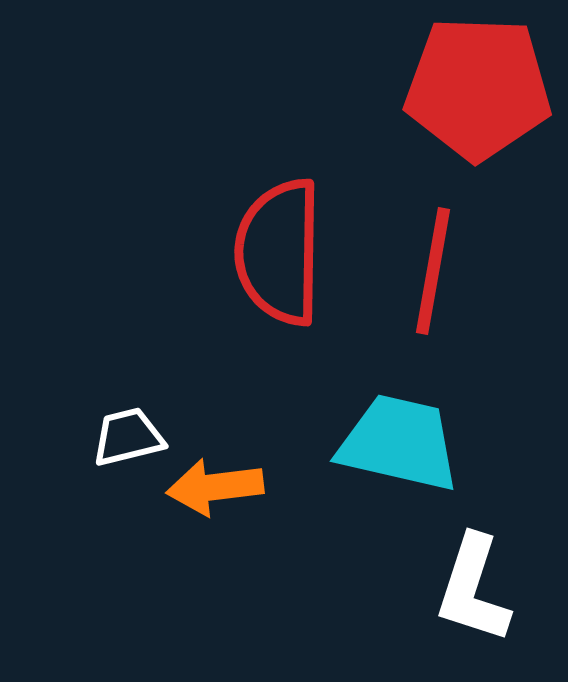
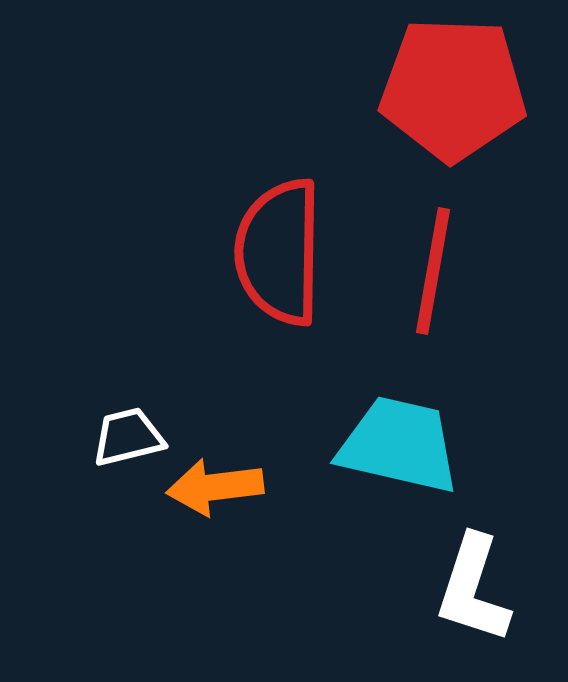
red pentagon: moved 25 px left, 1 px down
cyan trapezoid: moved 2 px down
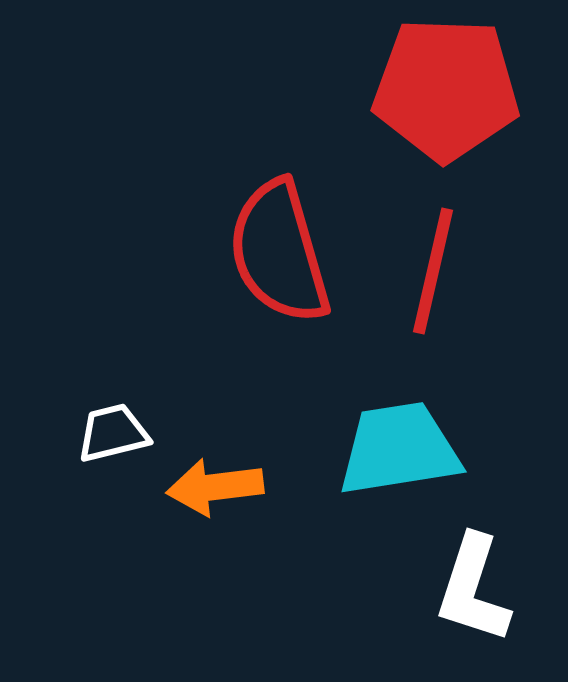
red pentagon: moved 7 px left
red semicircle: rotated 17 degrees counterclockwise
red line: rotated 3 degrees clockwise
white trapezoid: moved 15 px left, 4 px up
cyan trapezoid: moved 4 px down; rotated 22 degrees counterclockwise
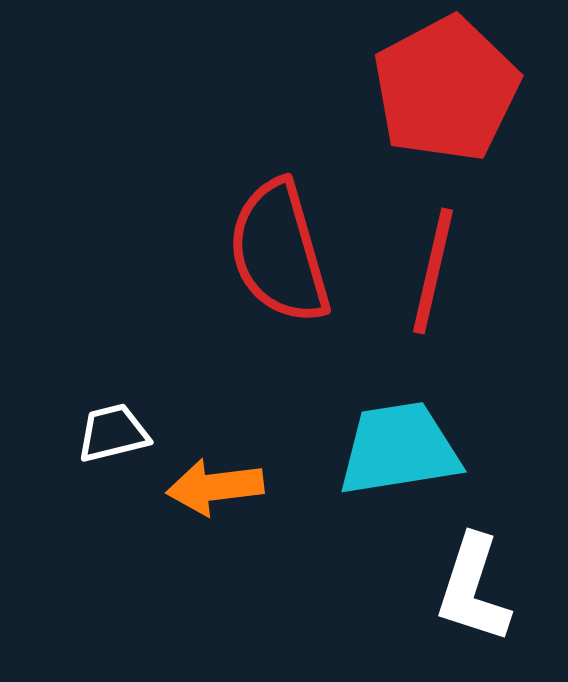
red pentagon: rotated 30 degrees counterclockwise
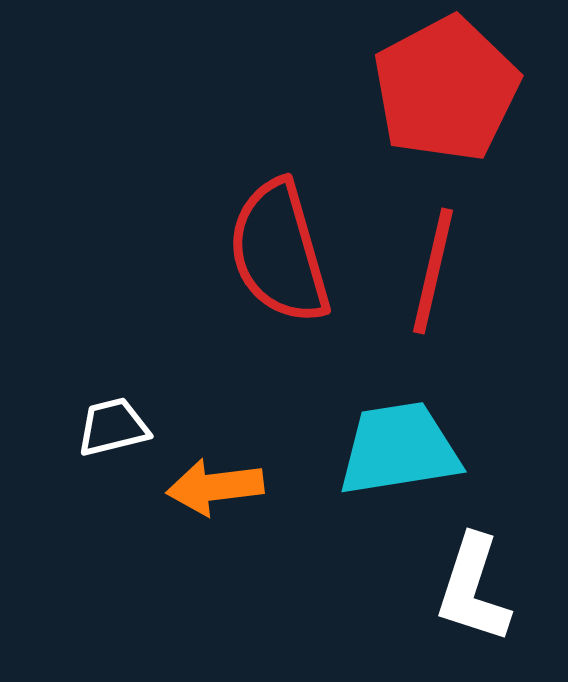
white trapezoid: moved 6 px up
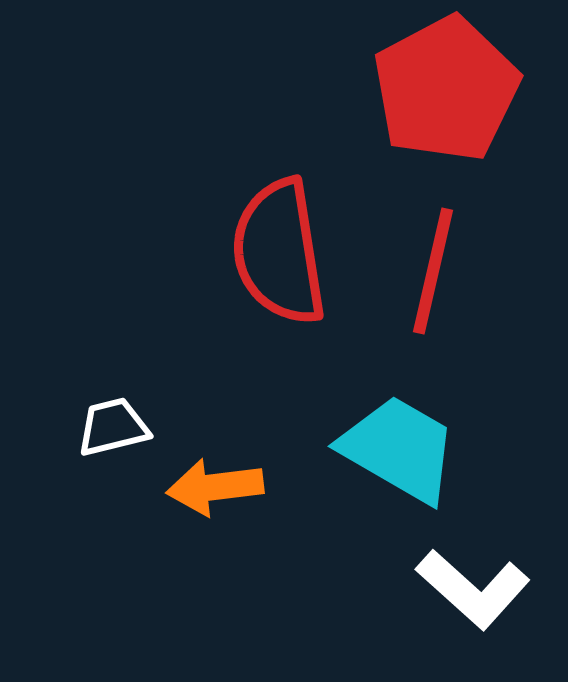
red semicircle: rotated 7 degrees clockwise
cyan trapezoid: rotated 39 degrees clockwise
white L-shape: rotated 66 degrees counterclockwise
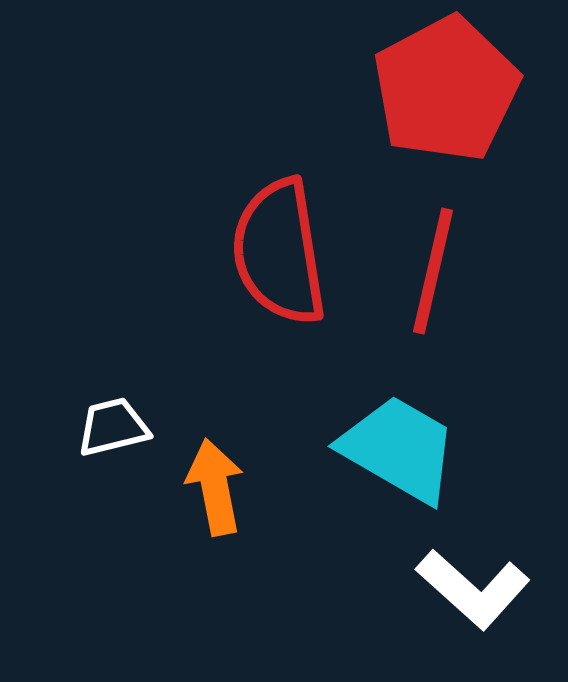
orange arrow: rotated 86 degrees clockwise
